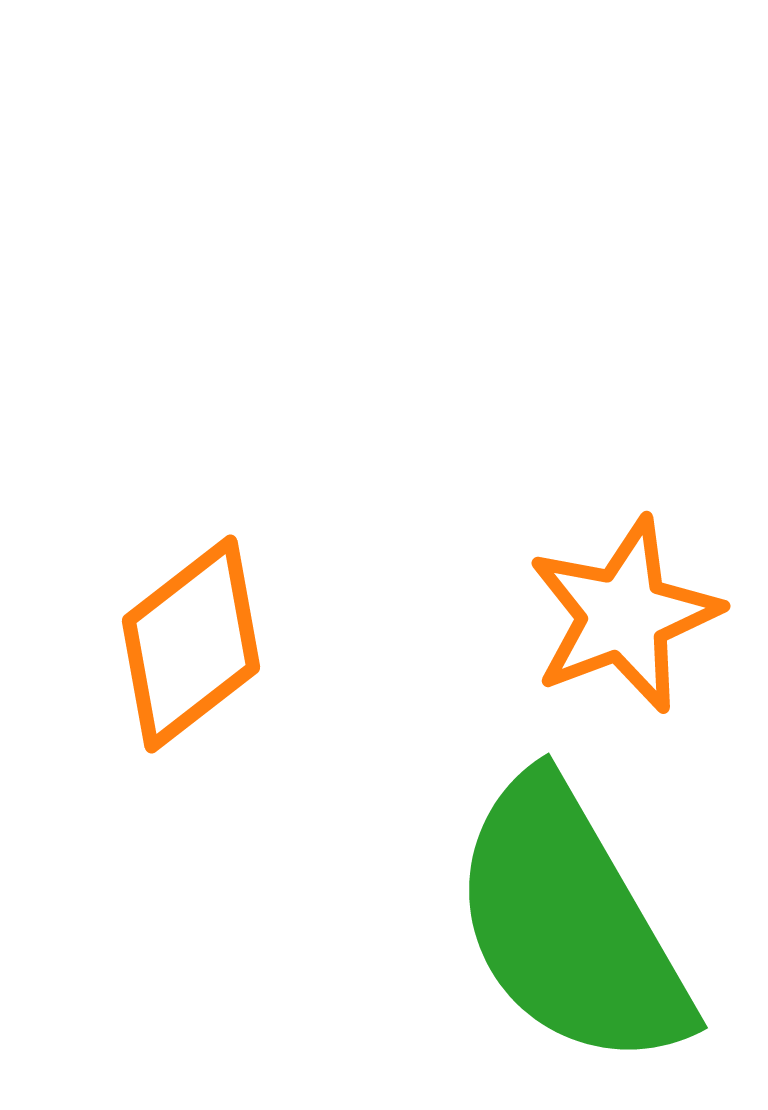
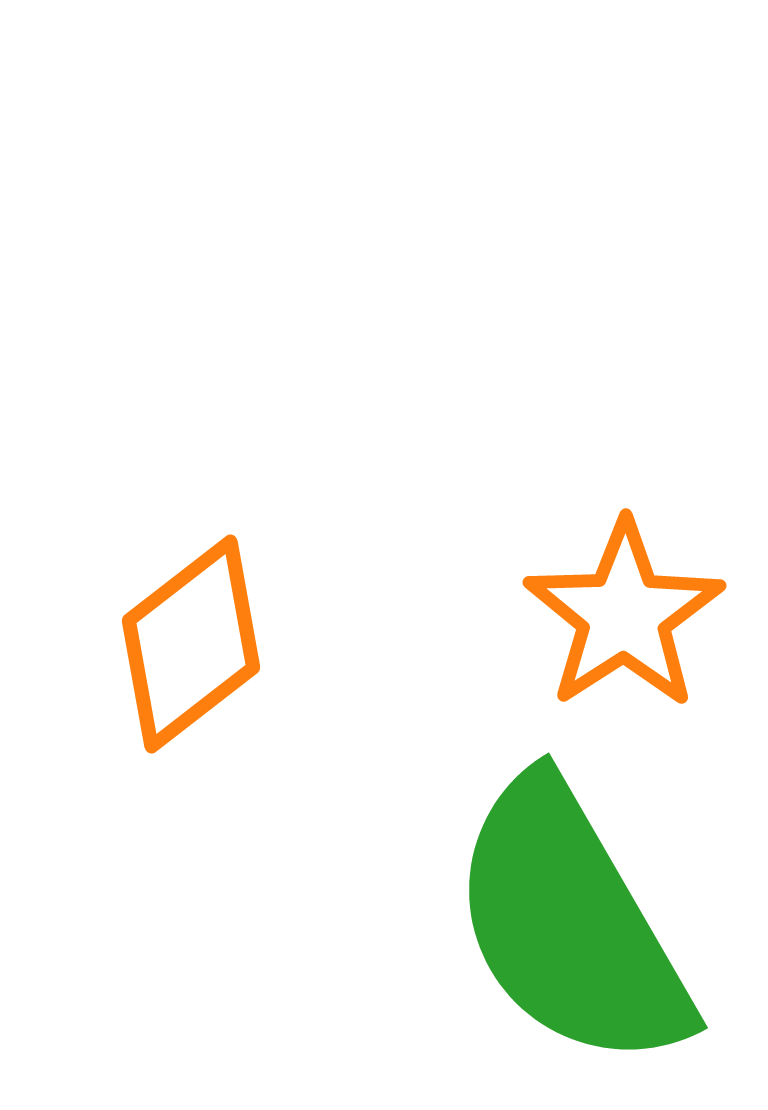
orange star: rotated 12 degrees counterclockwise
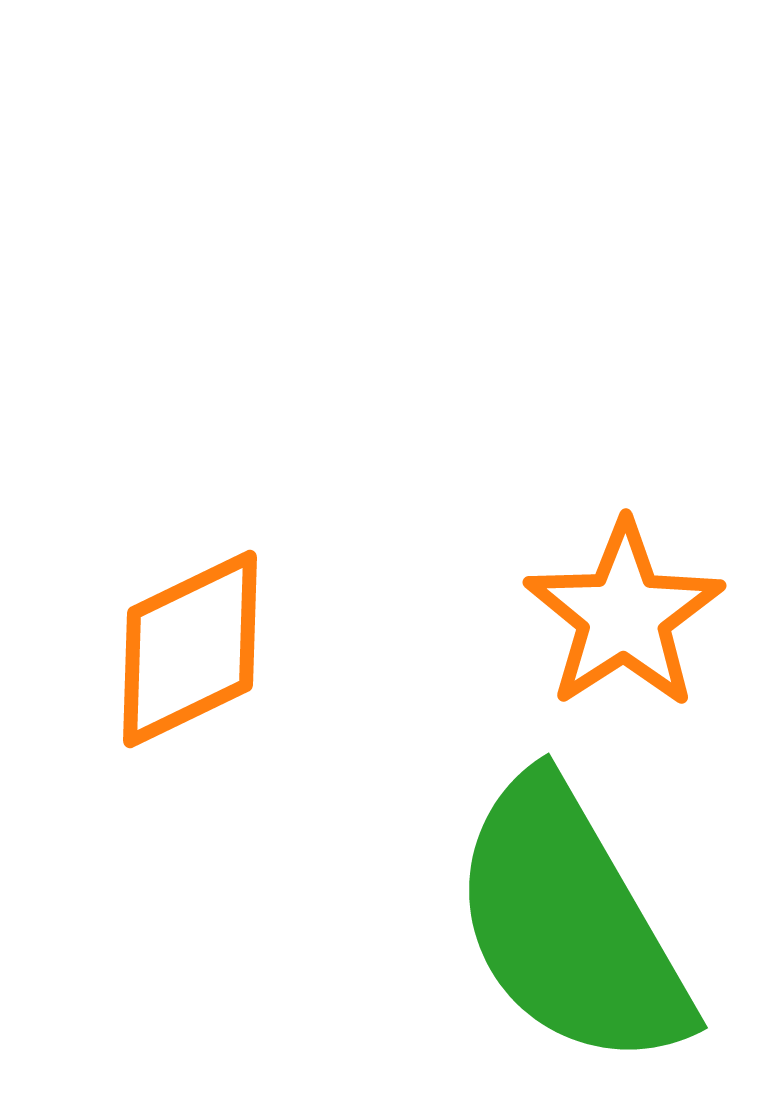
orange diamond: moved 1 px left, 5 px down; rotated 12 degrees clockwise
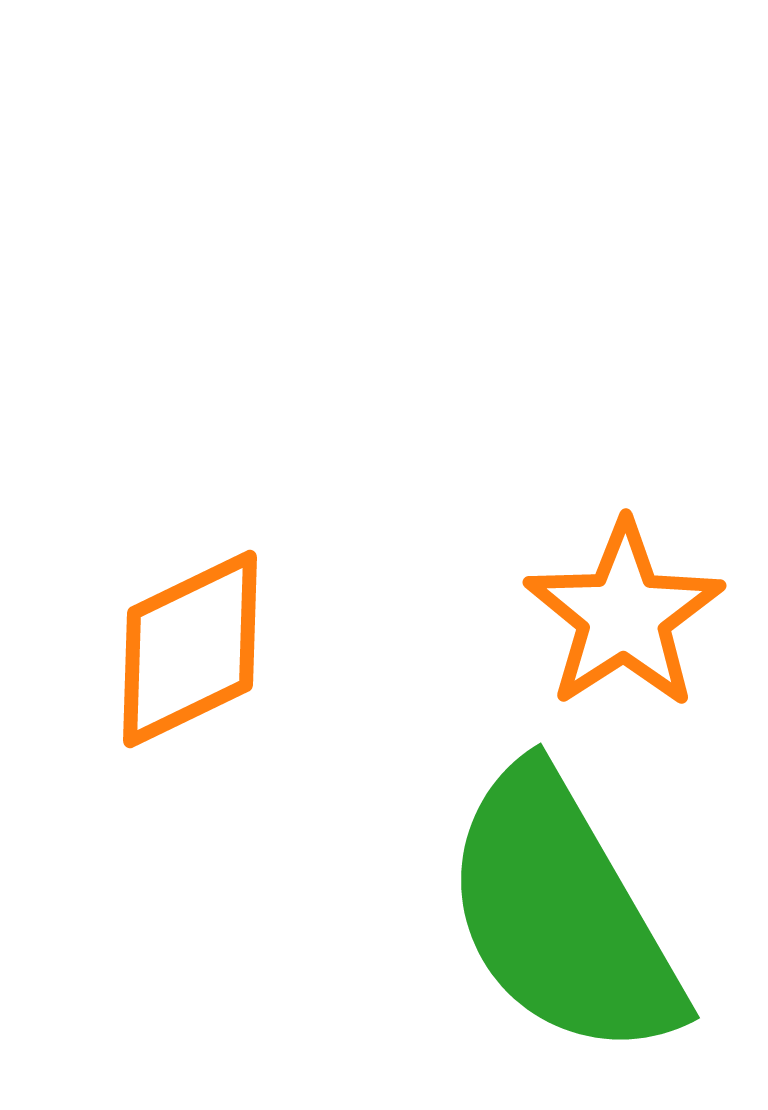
green semicircle: moved 8 px left, 10 px up
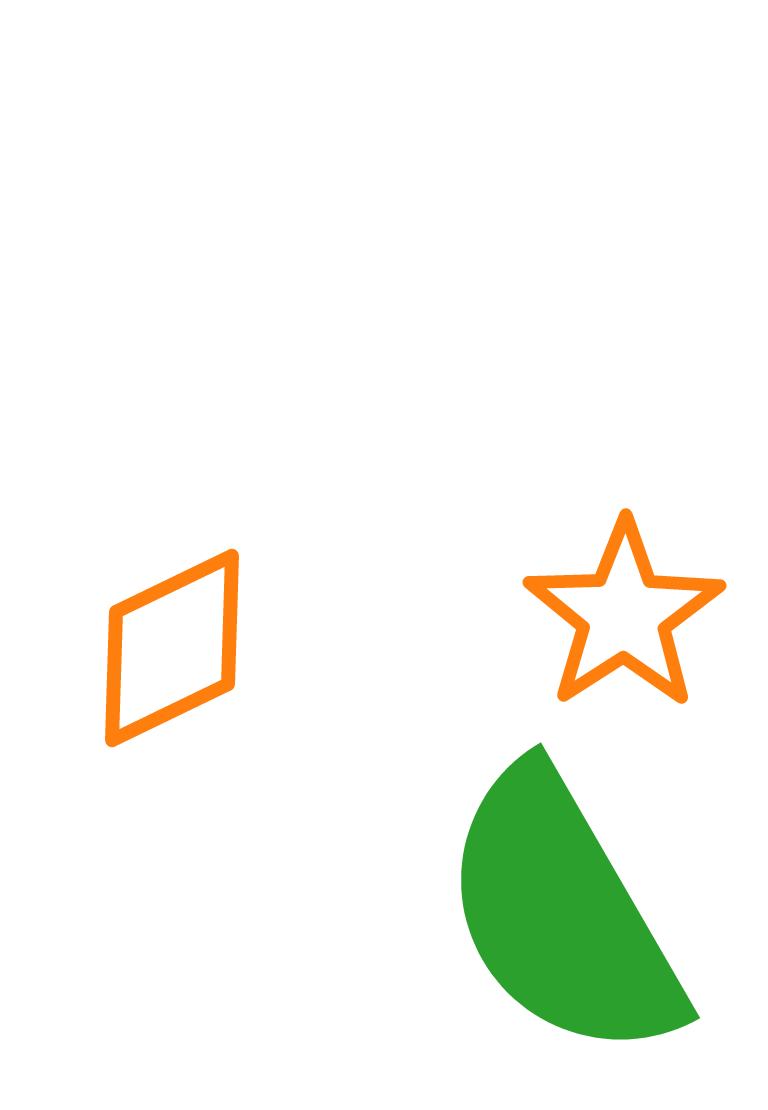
orange diamond: moved 18 px left, 1 px up
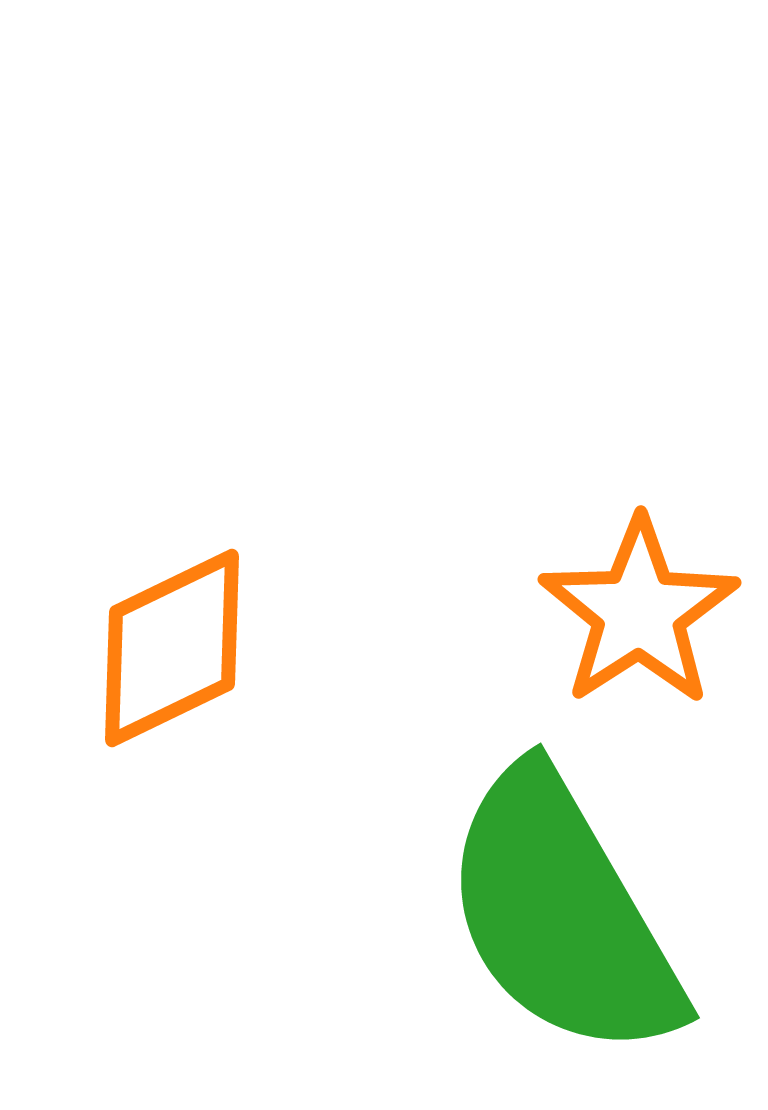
orange star: moved 15 px right, 3 px up
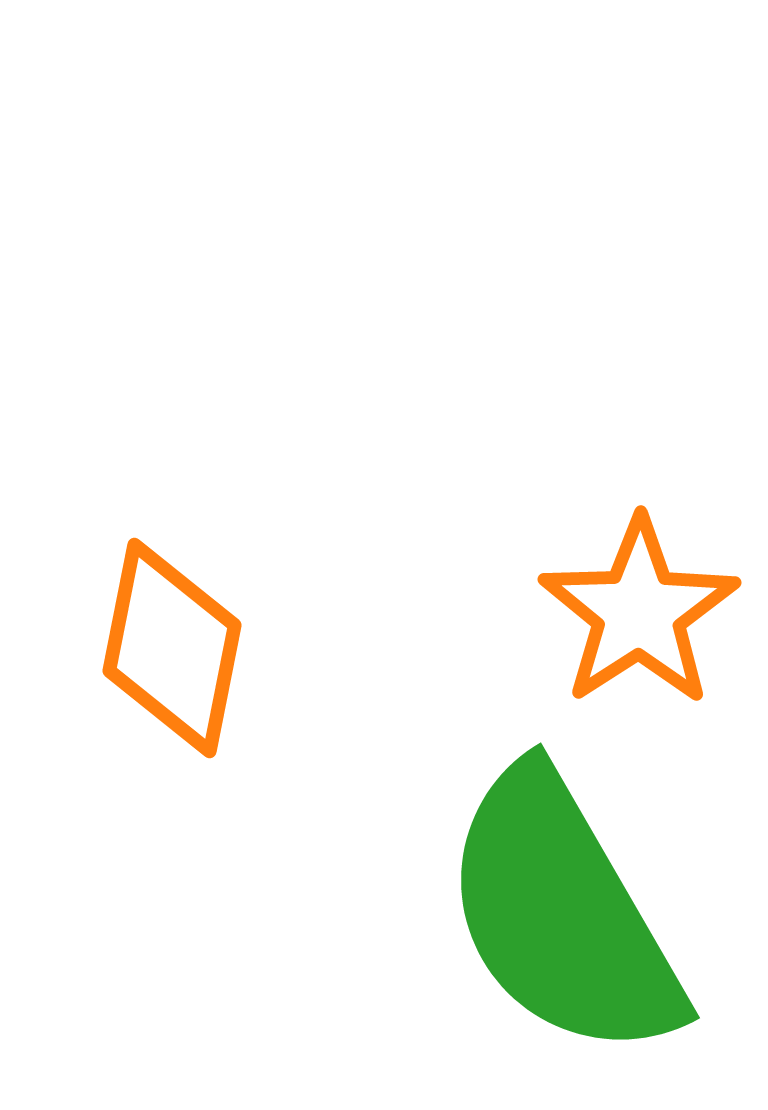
orange diamond: rotated 53 degrees counterclockwise
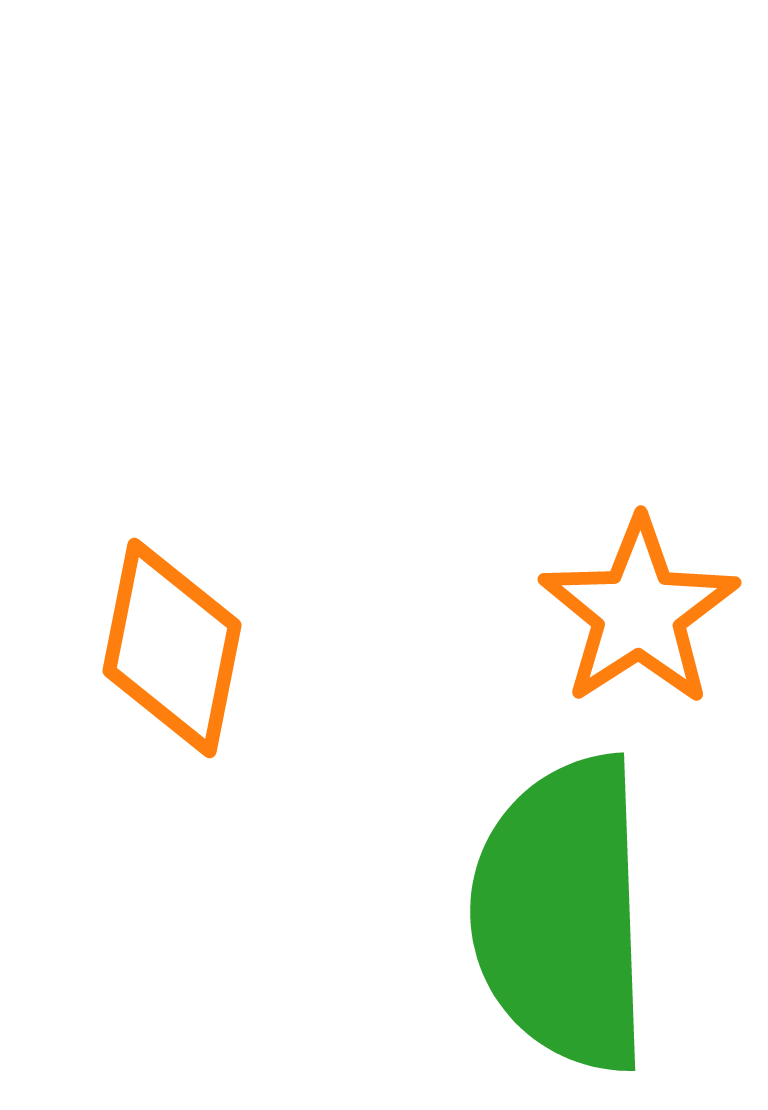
green semicircle: rotated 28 degrees clockwise
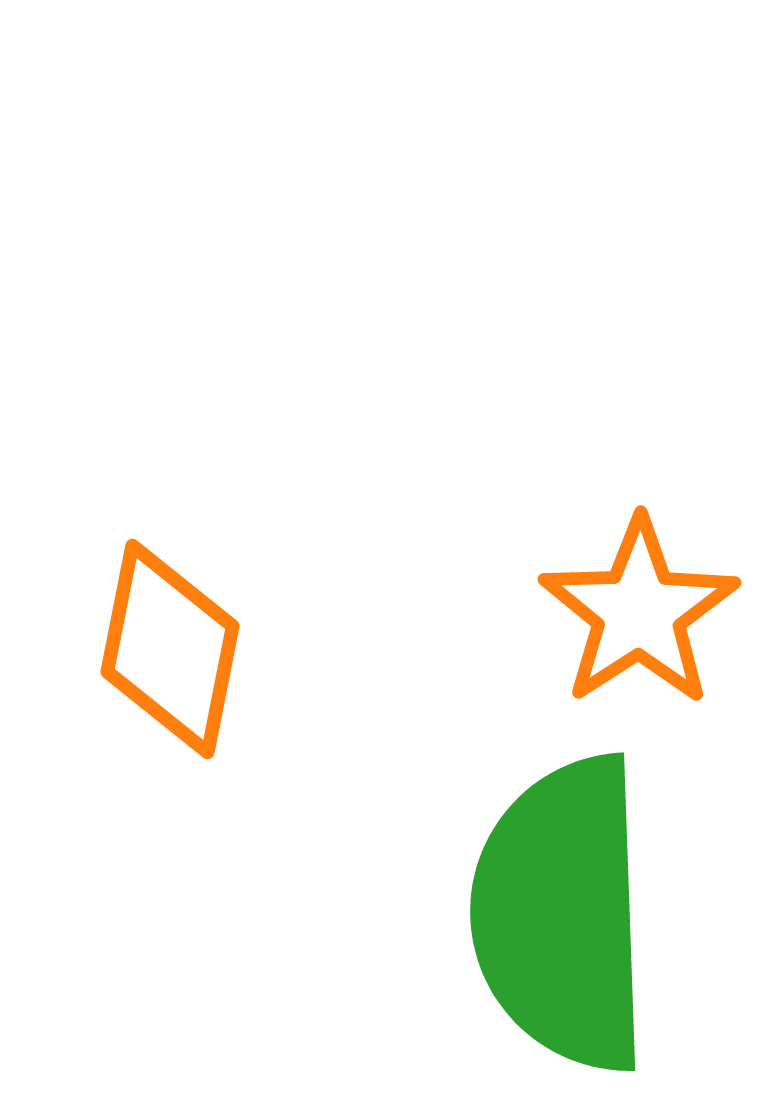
orange diamond: moved 2 px left, 1 px down
